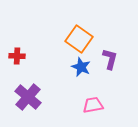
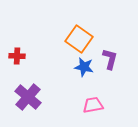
blue star: moved 3 px right; rotated 12 degrees counterclockwise
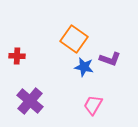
orange square: moved 5 px left
purple L-shape: rotated 95 degrees clockwise
purple cross: moved 2 px right, 4 px down
pink trapezoid: rotated 50 degrees counterclockwise
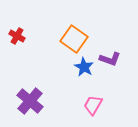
red cross: moved 20 px up; rotated 28 degrees clockwise
blue star: rotated 18 degrees clockwise
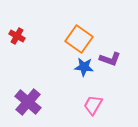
orange square: moved 5 px right
blue star: rotated 24 degrees counterclockwise
purple cross: moved 2 px left, 1 px down
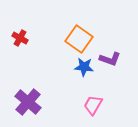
red cross: moved 3 px right, 2 px down
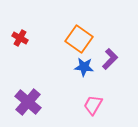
purple L-shape: rotated 65 degrees counterclockwise
